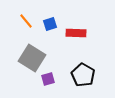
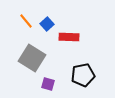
blue square: moved 3 px left; rotated 24 degrees counterclockwise
red rectangle: moved 7 px left, 4 px down
black pentagon: rotated 30 degrees clockwise
purple square: moved 5 px down; rotated 32 degrees clockwise
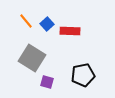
red rectangle: moved 1 px right, 6 px up
purple square: moved 1 px left, 2 px up
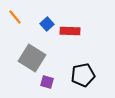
orange line: moved 11 px left, 4 px up
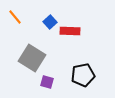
blue square: moved 3 px right, 2 px up
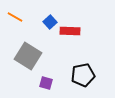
orange line: rotated 21 degrees counterclockwise
gray square: moved 4 px left, 2 px up
purple square: moved 1 px left, 1 px down
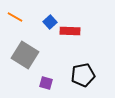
gray square: moved 3 px left, 1 px up
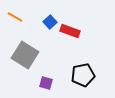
red rectangle: rotated 18 degrees clockwise
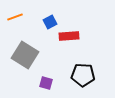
orange line: rotated 49 degrees counterclockwise
blue square: rotated 16 degrees clockwise
red rectangle: moved 1 px left, 5 px down; rotated 24 degrees counterclockwise
black pentagon: rotated 15 degrees clockwise
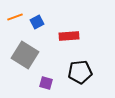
blue square: moved 13 px left
black pentagon: moved 3 px left, 3 px up; rotated 10 degrees counterclockwise
